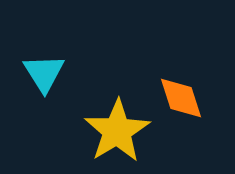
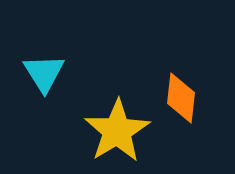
orange diamond: rotated 24 degrees clockwise
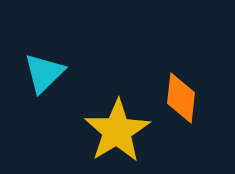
cyan triangle: rotated 18 degrees clockwise
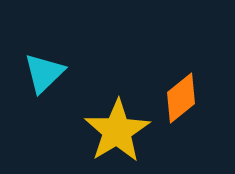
orange diamond: rotated 45 degrees clockwise
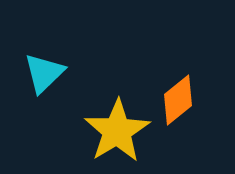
orange diamond: moved 3 px left, 2 px down
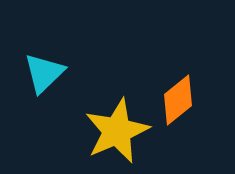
yellow star: rotated 8 degrees clockwise
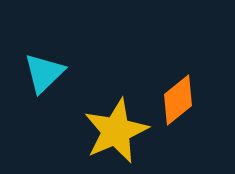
yellow star: moved 1 px left
